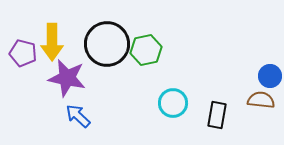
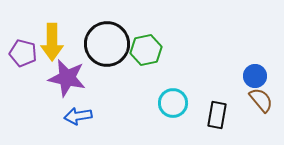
blue circle: moved 15 px left
brown semicircle: rotated 44 degrees clockwise
blue arrow: rotated 52 degrees counterclockwise
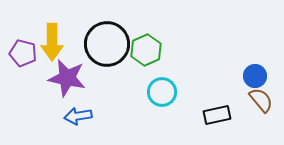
green hexagon: rotated 12 degrees counterclockwise
cyan circle: moved 11 px left, 11 px up
black rectangle: rotated 68 degrees clockwise
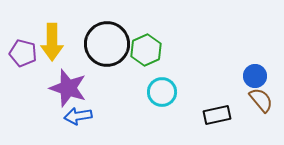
purple star: moved 1 px right, 10 px down; rotated 6 degrees clockwise
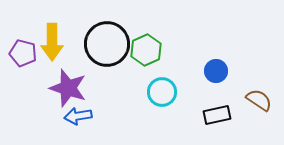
blue circle: moved 39 px left, 5 px up
brown semicircle: moved 2 px left; rotated 16 degrees counterclockwise
